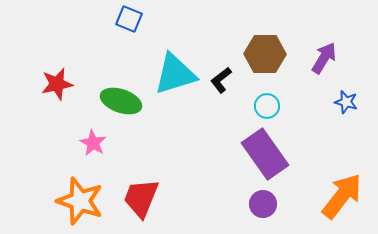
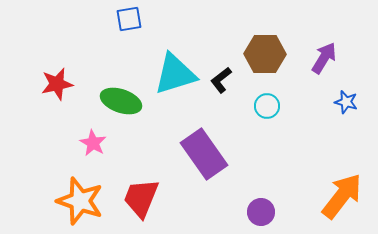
blue square: rotated 32 degrees counterclockwise
purple rectangle: moved 61 px left
purple circle: moved 2 px left, 8 px down
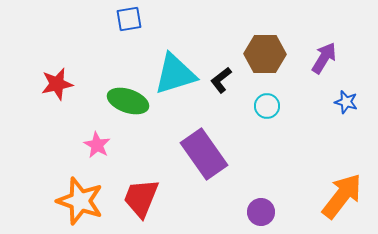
green ellipse: moved 7 px right
pink star: moved 4 px right, 2 px down
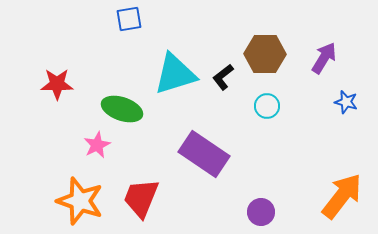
black L-shape: moved 2 px right, 3 px up
red star: rotated 12 degrees clockwise
green ellipse: moved 6 px left, 8 px down
pink star: rotated 16 degrees clockwise
purple rectangle: rotated 21 degrees counterclockwise
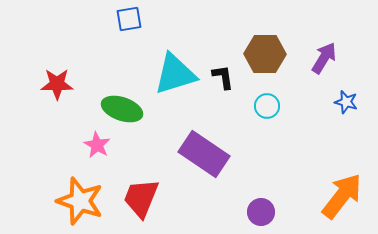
black L-shape: rotated 120 degrees clockwise
pink star: rotated 16 degrees counterclockwise
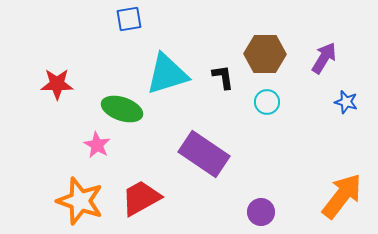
cyan triangle: moved 8 px left
cyan circle: moved 4 px up
red trapezoid: rotated 39 degrees clockwise
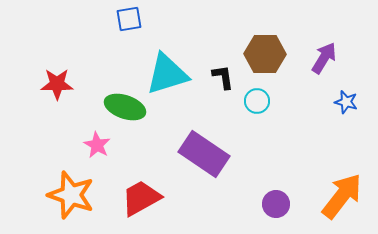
cyan circle: moved 10 px left, 1 px up
green ellipse: moved 3 px right, 2 px up
orange star: moved 9 px left, 6 px up
purple circle: moved 15 px right, 8 px up
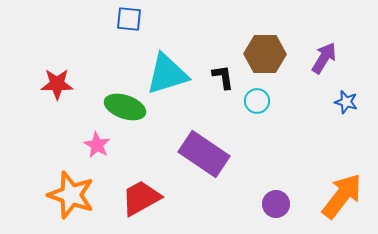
blue square: rotated 16 degrees clockwise
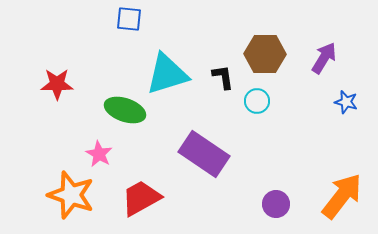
green ellipse: moved 3 px down
pink star: moved 2 px right, 9 px down
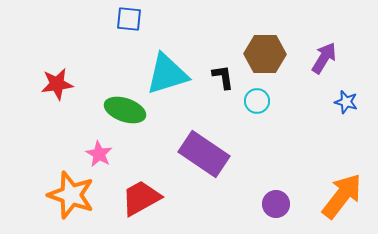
red star: rotated 8 degrees counterclockwise
